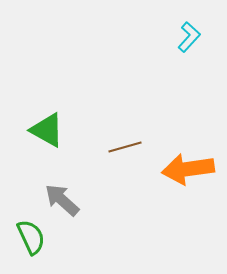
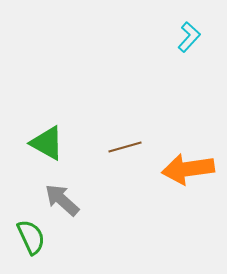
green triangle: moved 13 px down
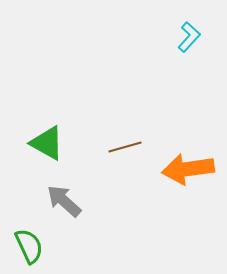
gray arrow: moved 2 px right, 1 px down
green semicircle: moved 2 px left, 9 px down
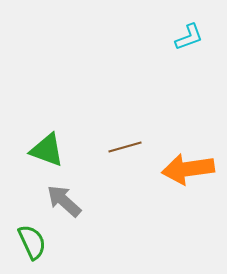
cyan L-shape: rotated 28 degrees clockwise
green triangle: moved 7 px down; rotated 9 degrees counterclockwise
green semicircle: moved 3 px right, 4 px up
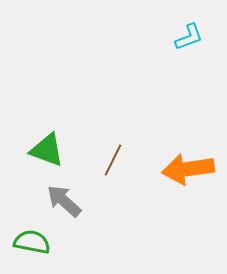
brown line: moved 12 px left, 13 px down; rotated 48 degrees counterclockwise
green semicircle: rotated 54 degrees counterclockwise
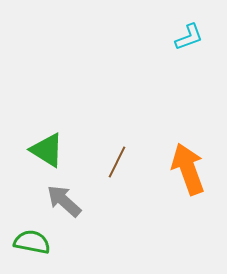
green triangle: rotated 12 degrees clockwise
brown line: moved 4 px right, 2 px down
orange arrow: rotated 78 degrees clockwise
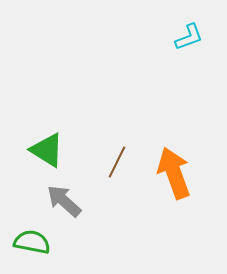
orange arrow: moved 14 px left, 4 px down
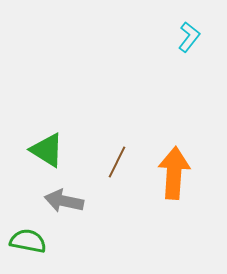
cyan L-shape: rotated 32 degrees counterclockwise
orange arrow: rotated 24 degrees clockwise
gray arrow: rotated 30 degrees counterclockwise
green semicircle: moved 4 px left, 1 px up
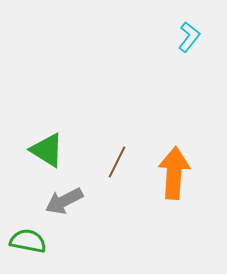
gray arrow: rotated 39 degrees counterclockwise
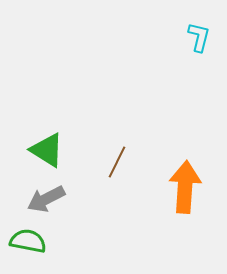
cyan L-shape: moved 10 px right; rotated 24 degrees counterclockwise
orange arrow: moved 11 px right, 14 px down
gray arrow: moved 18 px left, 2 px up
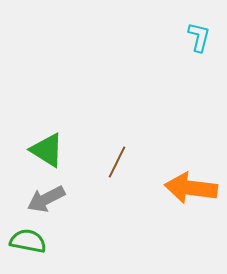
orange arrow: moved 6 px right, 1 px down; rotated 87 degrees counterclockwise
